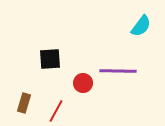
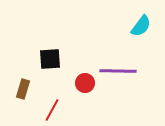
red circle: moved 2 px right
brown rectangle: moved 1 px left, 14 px up
red line: moved 4 px left, 1 px up
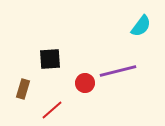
purple line: rotated 15 degrees counterclockwise
red line: rotated 20 degrees clockwise
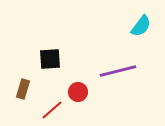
red circle: moved 7 px left, 9 px down
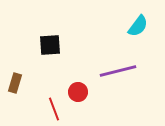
cyan semicircle: moved 3 px left
black square: moved 14 px up
brown rectangle: moved 8 px left, 6 px up
red line: moved 2 px right, 1 px up; rotated 70 degrees counterclockwise
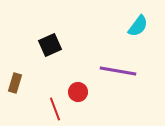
black square: rotated 20 degrees counterclockwise
purple line: rotated 24 degrees clockwise
red line: moved 1 px right
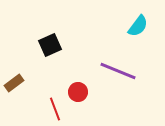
purple line: rotated 12 degrees clockwise
brown rectangle: moved 1 px left; rotated 36 degrees clockwise
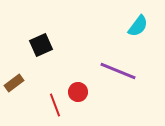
black square: moved 9 px left
red line: moved 4 px up
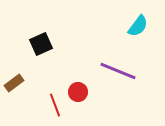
black square: moved 1 px up
